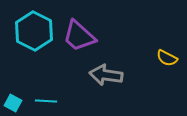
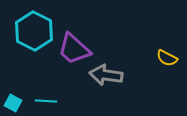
purple trapezoid: moved 5 px left, 13 px down
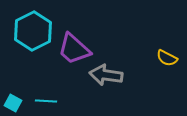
cyan hexagon: moved 1 px left; rotated 6 degrees clockwise
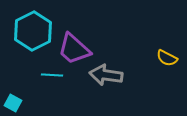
cyan line: moved 6 px right, 26 px up
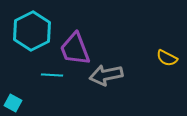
cyan hexagon: moved 1 px left
purple trapezoid: moved 1 px right; rotated 27 degrees clockwise
gray arrow: rotated 20 degrees counterclockwise
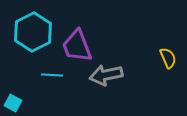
cyan hexagon: moved 1 px right, 1 px down
purple trapezoid: moved 2 px right, 3 px up
yellow semicircle: moved 1 px right; rotated 140 degrees counterclockwise
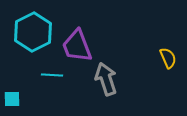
gray arrow: moved 4 px down; rotated 84 degrees clockwise
cyan square: moved 1 px left, 4 px up; rotated 30 degrees counterclockwise
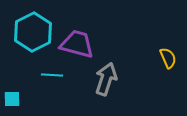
purple trapezoid: moved 2 px up; rotated 126 degrees clockwise
gray arrow: rotated 36 degrees clockwise
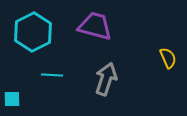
purple trapezoid: moved 18 px right, 18 px up
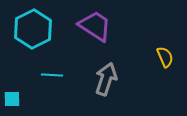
purple trapezoid: rotated 18 degrees clockwise
cyan hexagon: moved 3 px up
yellow semicircle: moved 3 px left, 1 px up
